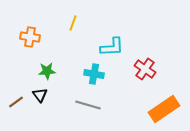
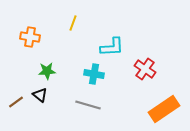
black triangle: rotated 14 degrees counterclockwise
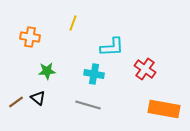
black triangle: moved 2 px left, 3 px down
orange rectangle: rotated 44 degrees clockwise
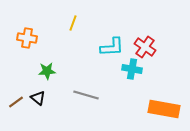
orange cross: moved 3 px left, 1 px down
red cross: moved 22 px up
cyan cross: moved 38 px right, 5 px up
gray line: moved 2 px left, 10 px up
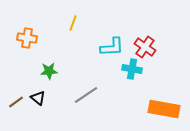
green star: moved 2 px right
gray line: rotated 50 degrees counterclockwise
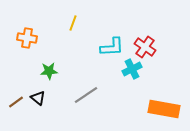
cyan cross: rotated 36 degrees counterclockwise
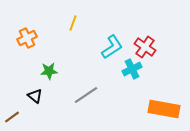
orange cross: rotated 36 degrees counterclockwise
cyan L-shape: rotated 30 degrees counterclockwise
black triangle: moved 3 px left, 2 px up
brown line: moved 4 px left, 15 px down
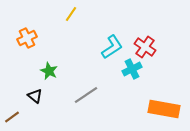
yellow line: moved 2 px left, 9 px up; rotated 14 degrees clockwise
green star: rotated 30 degrees clockwise
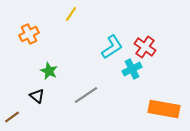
orange cross: moved 2 px right, 4 px up
black triangle: moved 2 px right
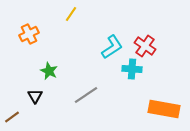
red cross: moved 1 px up
cyan cross: rotated 30 degrees clockwise
black triangle: moved 2 px left; rotated 21 degrees clockwise
